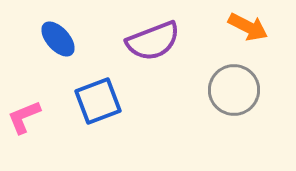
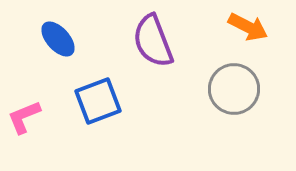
purple semicircle: rotated 90 degrees clockwise
gray circle: moved 1 px up
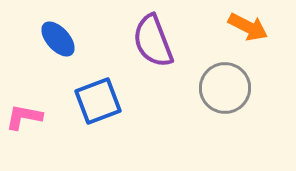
gray circle: moved 9 px left, 1 px up
pink L-shape: rotated 33 degrees clockwise
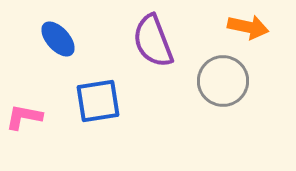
orange arrow: rotated 15 degrees counterclockwise
gray circle: moved 2 px left, 7 px up
blue square: rotated 12 degrees clockwise
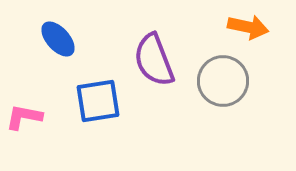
purple semicircle: moved 1 px right, 19 px down
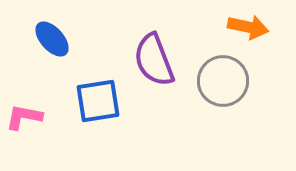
blue ellipse: moved 6 px left
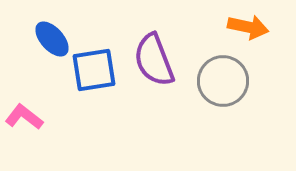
blue square: moved 4 px left, 31 px up
pink L-shape: rotated 27 degrees clockwise
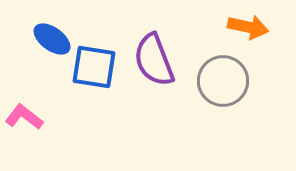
blue ellipse: rotated 12 degrees counterclockwise
blue square: moved 3 px up; rotated 18 degrees clockwise
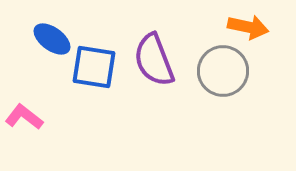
gray circle: moved 10 px up
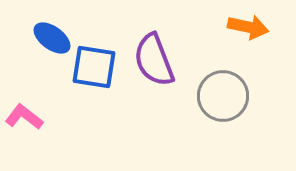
blue ellipse: moved 1 px up
gray circle: moved 25 px down
